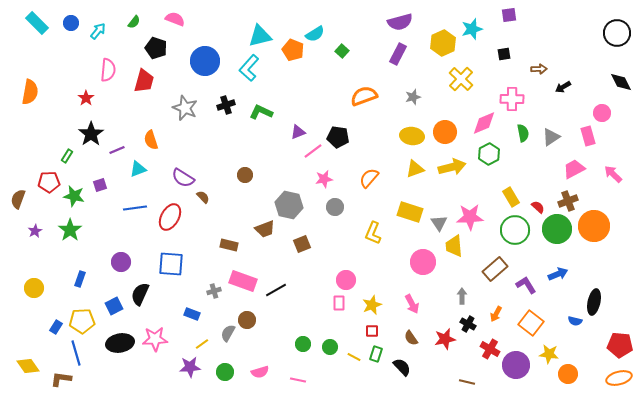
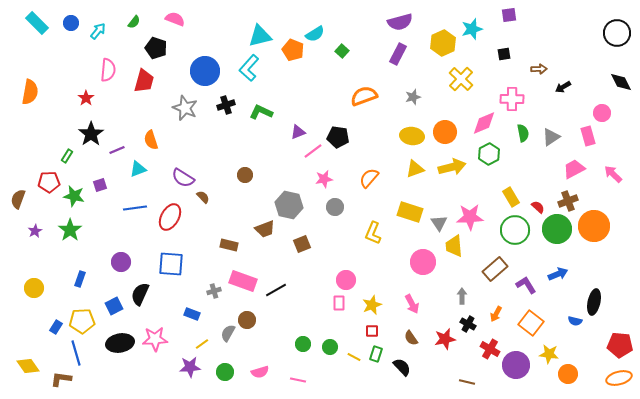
blue circle at (205, 61): moved 10 px down
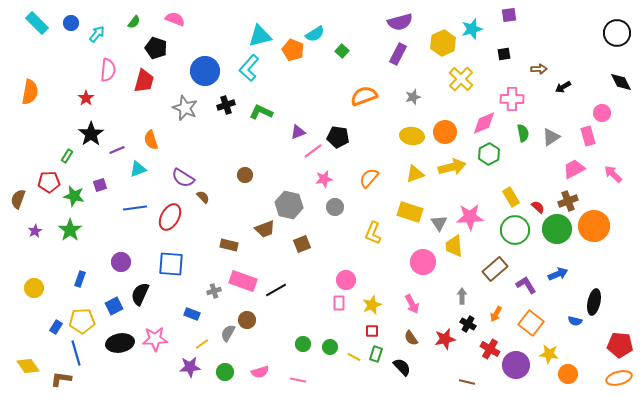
cyan arrow at (98, 31): moved 1 px left, 3 px down
yellow triangle at (415, 169): moved 5 px down
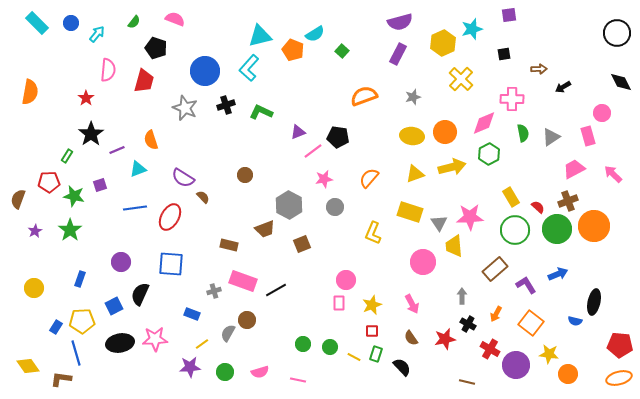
gray hexagon at (289, 205): rotated 16 degrees clockwise
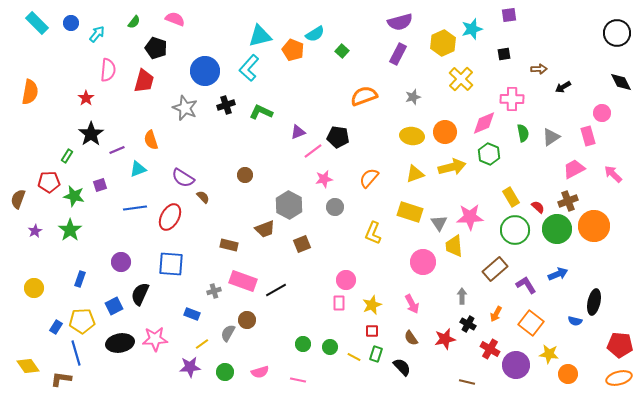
green hexagon at (489, 154): rotated 10 degrees counterclockwise
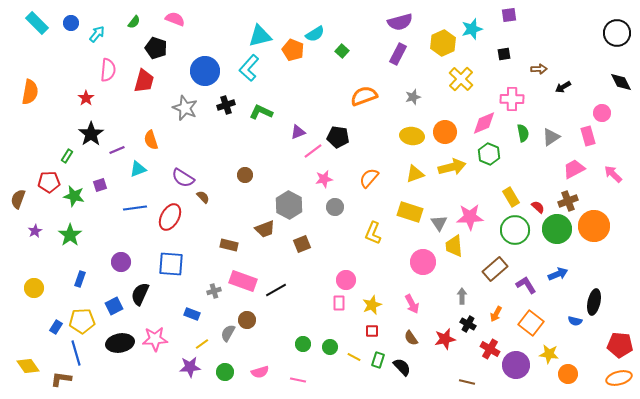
green star at (70, 230): moved 5 px down
green rectangle at (376, 354): moved 2 px right, 6 px down
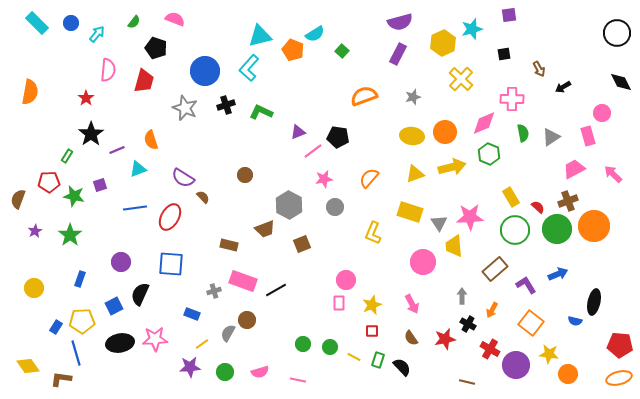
brown arrow at (539, 69): rotated 63 degrees clockwise
orange arrow at (496, 314): moved 4 px left, 4 px up
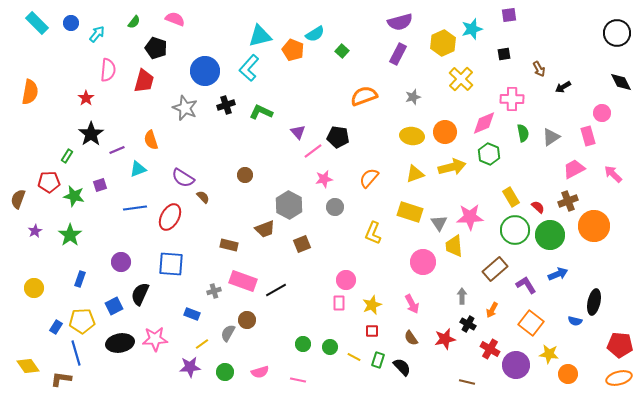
purple triangle at (298, 132): rotated 49 degrees counterclockwise
green circle at (557, 229): moved 7 px left, 6 px down
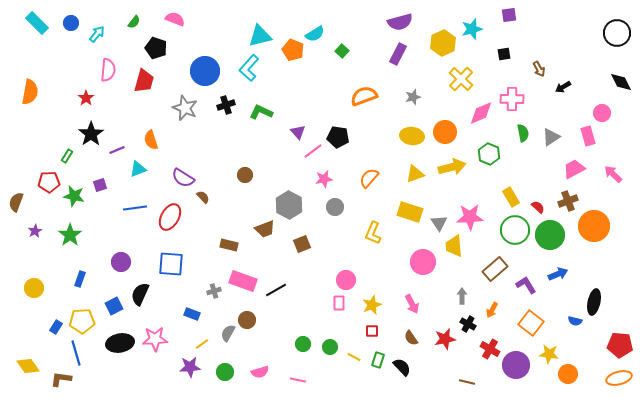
pink diamond at (484, 123): moved 3 px left, 10 px up
brown semicircle at (18, 199): moved 2 px left, 3 px down
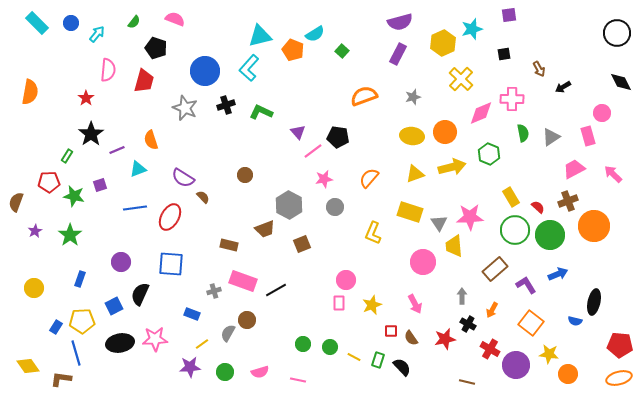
pink arrow at (412, 304): moved 3 px right
red square at (372, 331): moved 19 px right
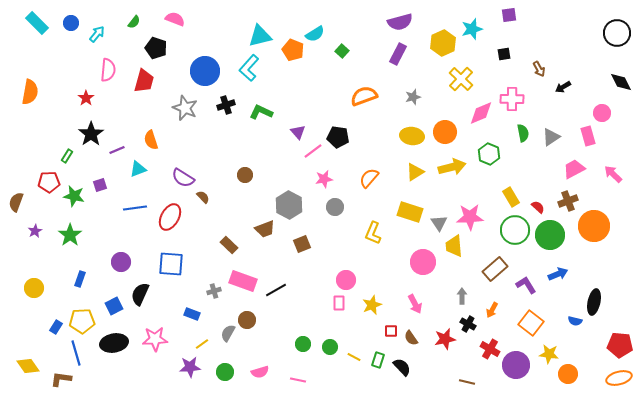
yellow triangle at (415, 174): moved 2 px up; rotated 12 degrees counterclockwise
brown rectangle at (229, 245): rotated 30 degrees clockwise
black ellipse at (120, 343): moved 6 px left
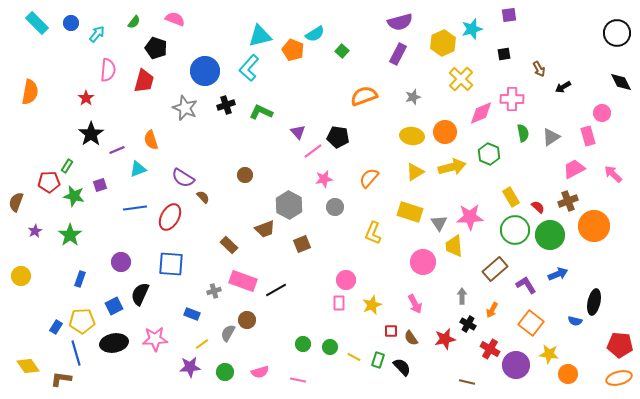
green rectangle at (67, 156): moved 10 px down
yellow circle at (34, 288): moved 13 px left, 12 px up
